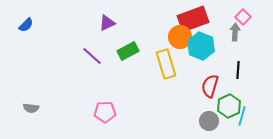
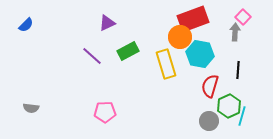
cyan hexagon: moved 1 px left, 8 px down; rotated 12 degrees counterclockwise
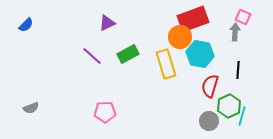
pink square: rotated 21 degrees counterclockwise
green rectangle: moved 3 px down
gray semicircle: rotated 28 degrees counterclockwise
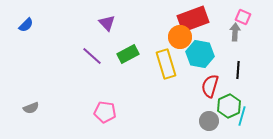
purple triangle: rotated 48 degrees counterclockwise
pink pentagon: rotated 10 degrees clockwise
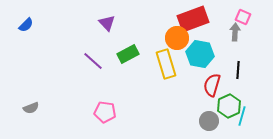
orange circle: moved 3 px left, 1 px down
purple line: moved 1 px right, 5 px down
red semicircle: moved 2 px right, 1 px up
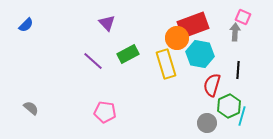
red rectangle: moved 6 px down
gray semicircle: rotated 119 degrees counterclockwise
gray circle: moved 2 px left, 2 px down
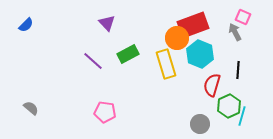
gray arrow: rotated 30 degrees counterclockwise
cyan hexagon: rotated 12 degrees clockwise
gray circle: moved 7 px left, 1 px down
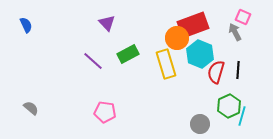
blue semicircle: rotated 70 degrees counterclockwise
red semicircle: moved 4 px right, 13 px up
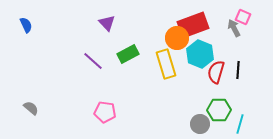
gray arrow: moved 1 px left, 4 px up
green hexagon: moved 10 px left, 4 px down; rotated 25 degrees clockwise
cyan line: moved 2 px left, 8 px down
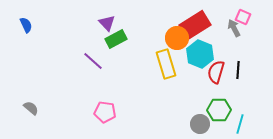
red rectangle: moved 2 px right; rotated 12 degrees counterclockwise
green rectangle: moved 12 px left, 15 px up
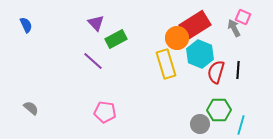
purple triangle: moved 11 px left
cyan line: moved 1 px right, 1 px down
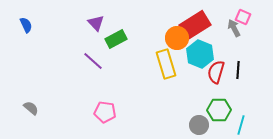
gray circle: moved 1 px left, 1 px down
